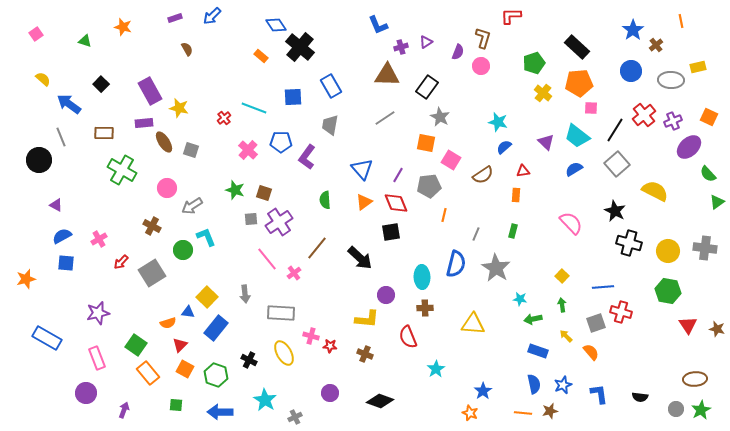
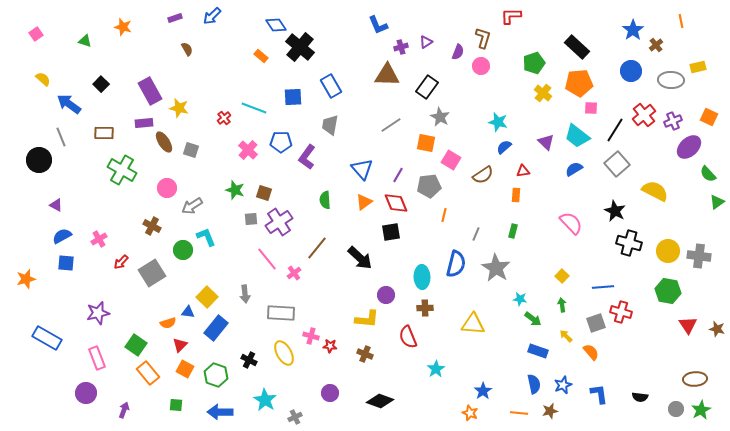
gray line at (385, 118): moved 6 px right, 7 px down
gray cross at (705, 248): moved 6 px left, 8 px down
green arrow at (533, 319): rotated 132 degrees counterclockwise
orange line at (523, 413): moved 4 px left
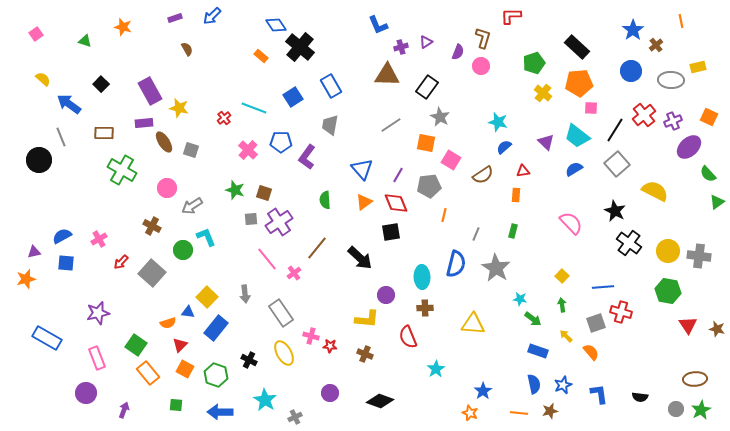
blue square at (293, 97): rotated 30 degrees counterclockwise
purple triangle at (56, 205): moved 22 px left, 47 px down; rotated 40 degrees counterclockwise
black cross at (629, 243): rotated 20 degrees clockwise
gray square at (152, 273): rotated 16 degrees counterclockwise
gray rectangle at (281, 313): rotated 52 degrees clockwise
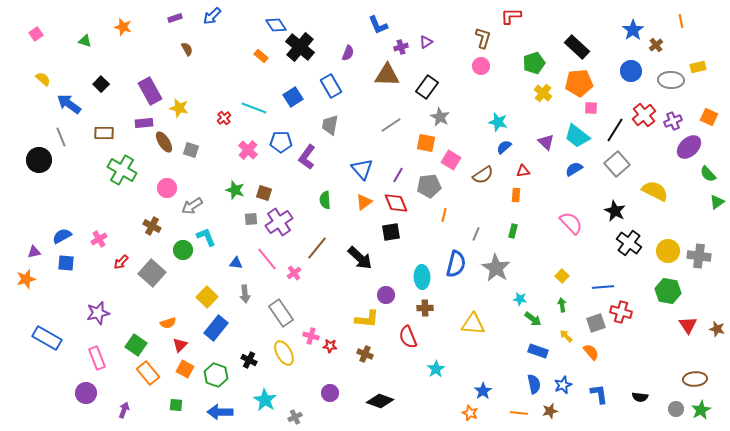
purple semicircle at (458, 52): moved 110 px left, 1 px down
blue triangle at (188, 312): moved 48 px right, 49 px up
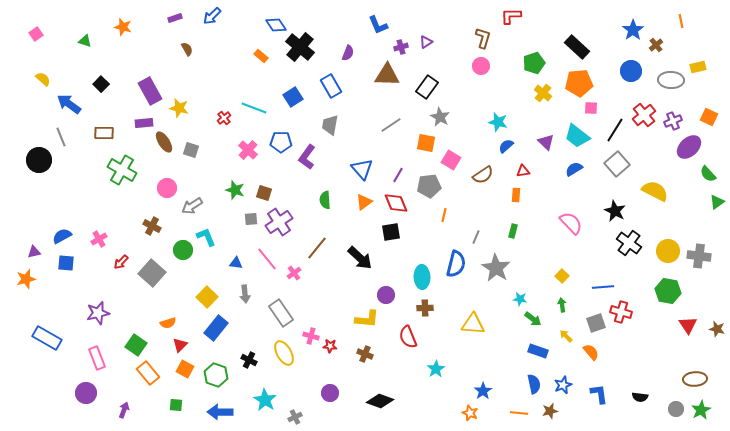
blue semicircle at (504, 147): moved 2 px right, 1 px up
gray line at (476, 234): moved 3 px down
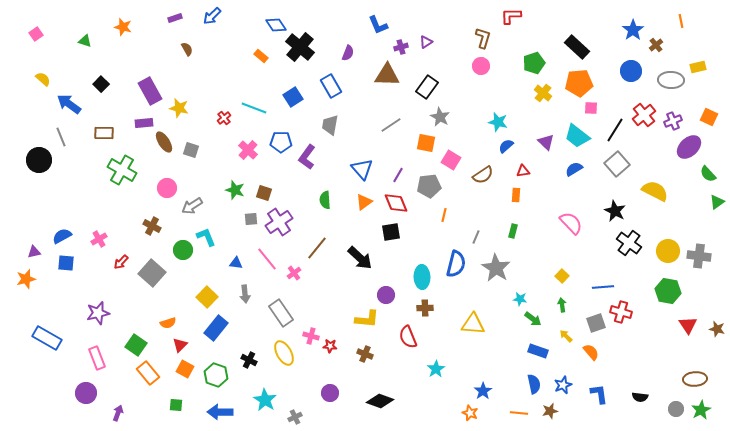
purple arrow at (124, 410): moved 6 px left, 3 px down
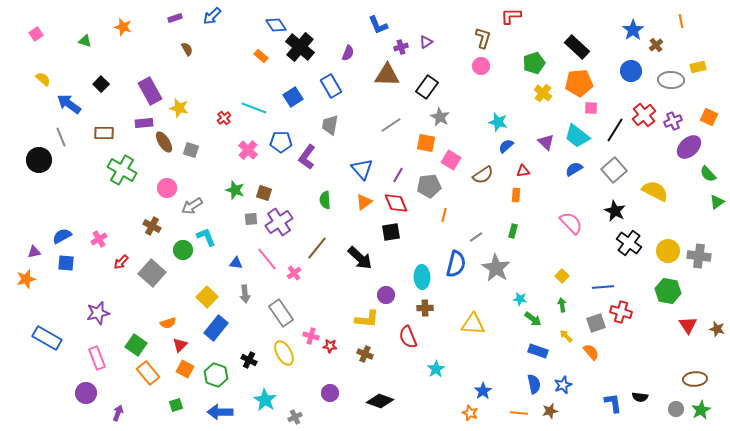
gray square at (617, 164): moved 3 px left, 6 px down
gray line at (476, 237): rotated 32 degrees clockwise
blue L-shape at (599, 394): moved 14 px right, 9 px down
green square at (176, 405): rotated 24 degrees counterclockwise
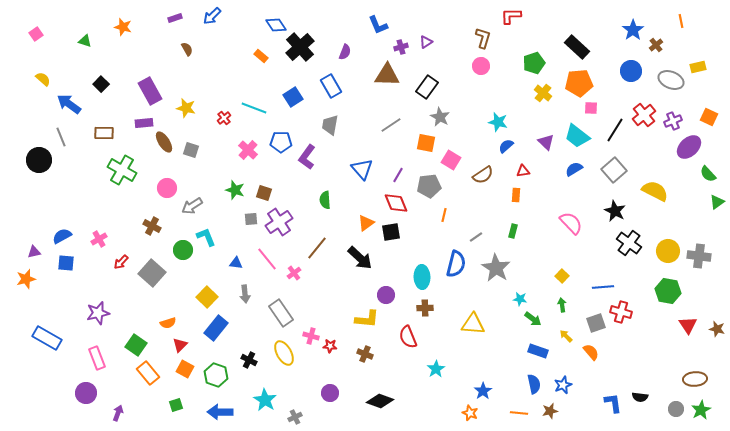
black cross at (300, 47): rotated 8 degrees clockwise
purple semicircle at (348, 53): moved 3 px left, 1 px up
gray ellipse at (671, 80): rotated 20 degrees clockwise
yellow star at (179, 108): moved 7 px right
orange triangle at (364, 202): moved 2 px right, 21 px down
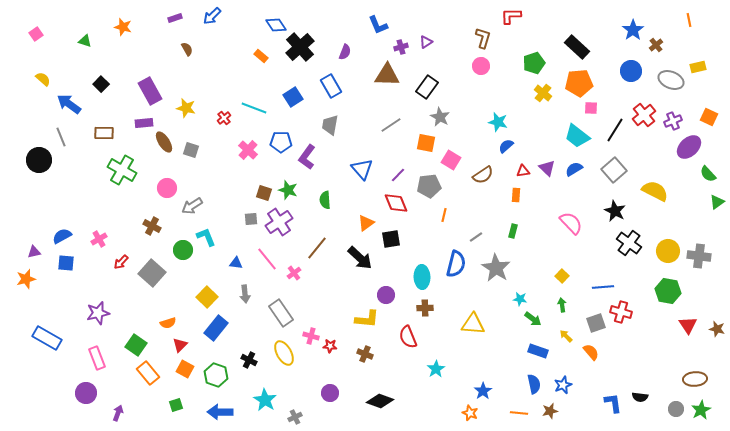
orange line at (681, 21): moved 8 px right, 1 px up
purple triangle at (546, 142): moved 1 px right, 26 px down
purple line at (398, 175): rotated 14 degrees clockwise
green star at (235, 190): moved 53 px right
black square at (391, 232): moved 7 px down
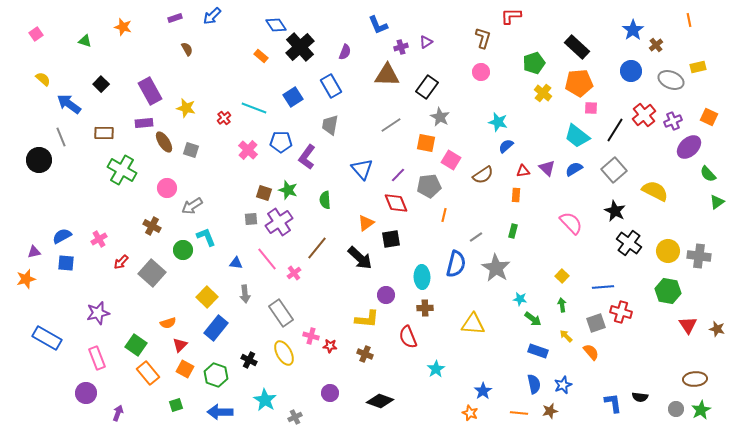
pink circle at (481, 66): moved 6 px down
